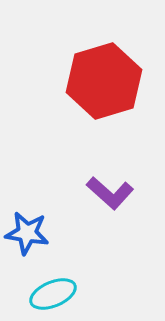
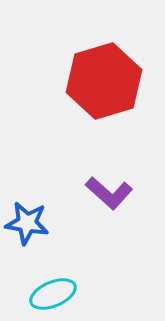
purple L-shape: moved 1 px left
blue star: moved 10 px up
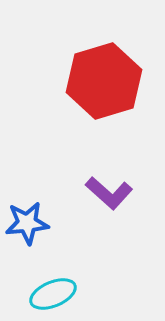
blue star: rotated 15 degrees counterclockwise
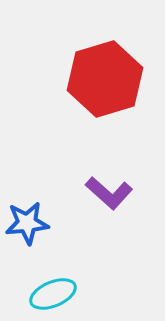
red hexagon: moved 1 px right, 2 px up
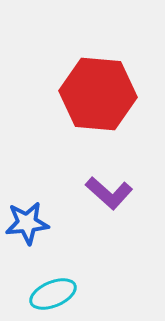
red hexagon: moved 7 px left, 15 px down; rotated 22 degrees clockwise
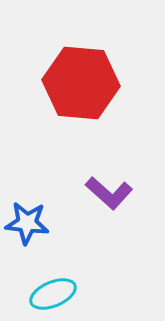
red hexagon: moved 17 px left, 11 px up
blue star: rotated 12 degrees clockwise
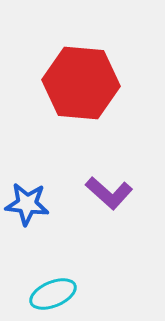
blue star: moved 19 px up
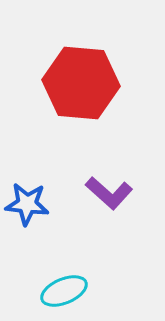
cyan ellipse: moved 11 px right, 3 px up
